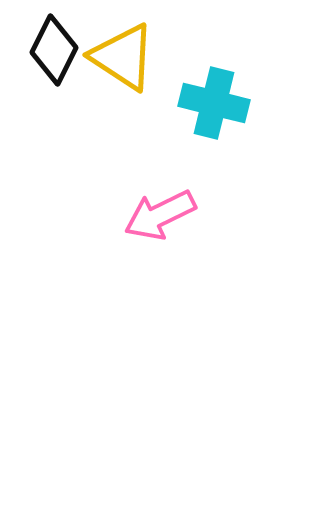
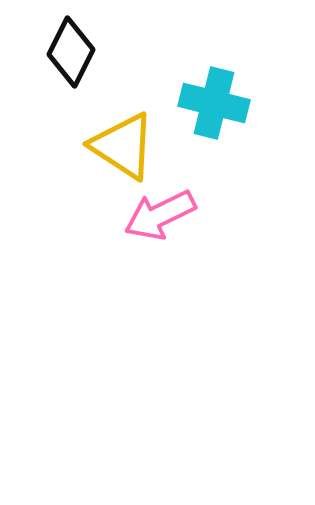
black diamond: moved 17 px right, 2 px down
yellow triangle: moved 89 px down
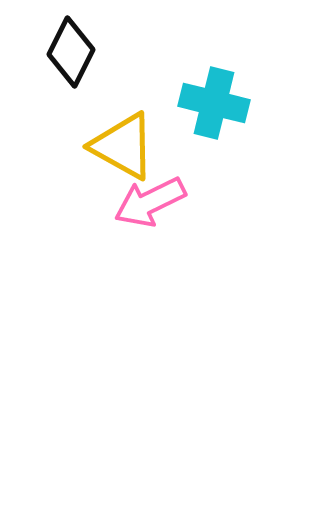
yellow triangle: rotated 4 degrees counterclockwise
pink arrow: moved 10 px left, 13 px up
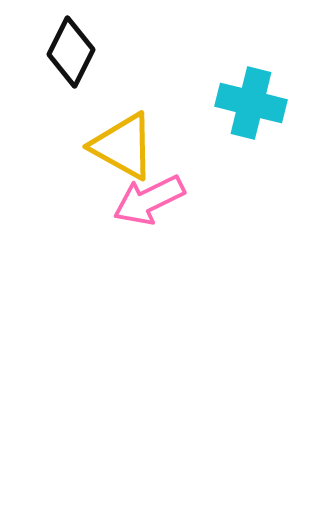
cyan cross: moved 37 px right
pink arrow: moved 1 px left, 2 px up
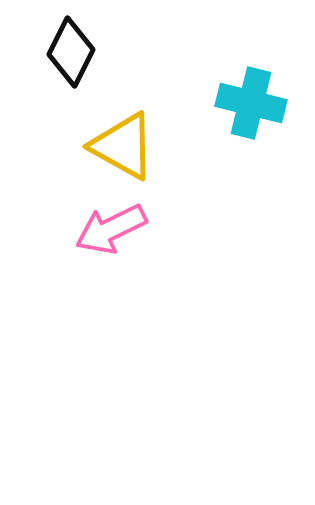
pink arrow: moved 38 px left, 29 px down
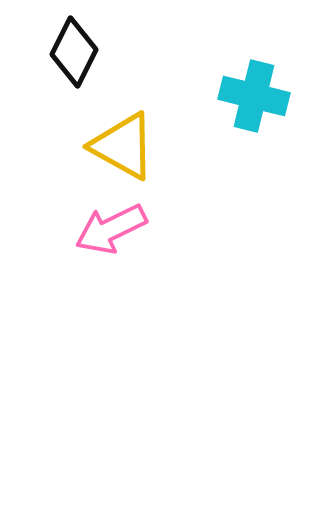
black diamond: moved 3 px right
cyan cross: moved 3 px right, 7 px up
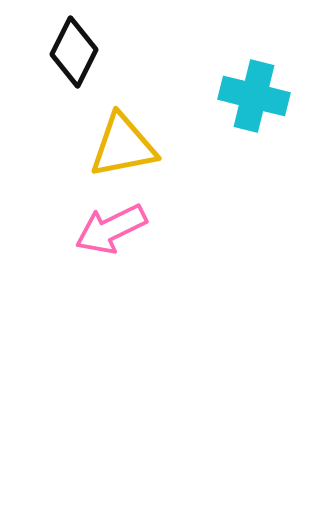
yellow triangle: rotated 40 degrees counterclockwise
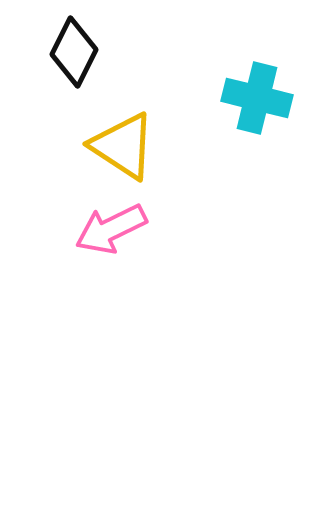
cyan cross: moved 3 px right, 2 px down
yellow triangle: rotated 44 degrees clockwise
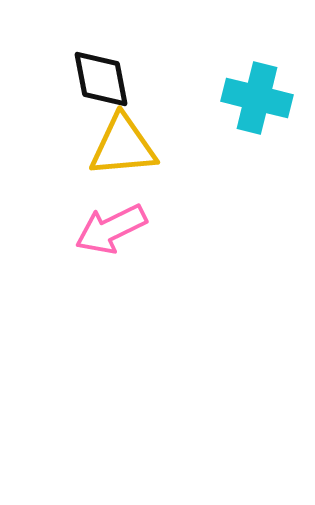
black diamond: moved 27 px right, 27 px down; rotated 38 degrees counterclockwise
yellow triangle: rotated 38 degrees counterclockwise
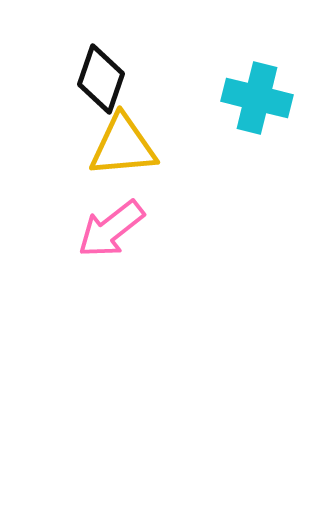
black diamond: rotated 30 degrees clockwise
pink arrow: rotated 12 degrees counterclockwise
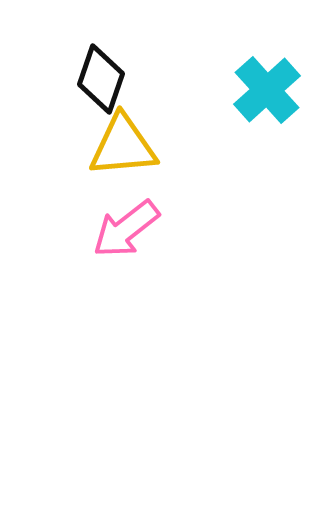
cyan cross: moved 10 px right, 8 px up; rotated 34 degrees clockwise
pink arrow: moved 15 px right
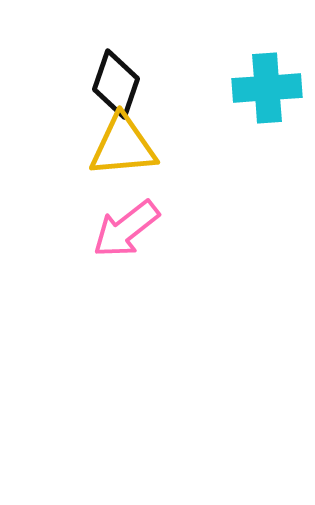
black diamond: moved 15 px right, 5 px down
cyan cross: moved 2 px up; rotated 38 degrees clockwise
